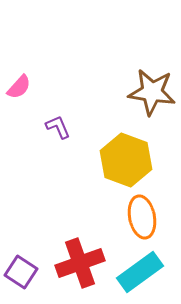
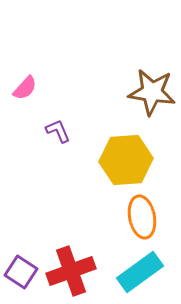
pink semicircle: moved 6 px right, 1 px down
purple L-shape: moved 4 px down
yellow hexagon: rotated 24 degrees counterclockwise
red cross: moved 9 px left, 8 px down
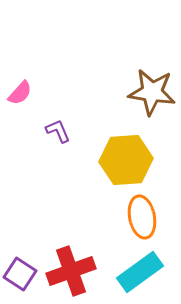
pink semicircle: moved 5 px left, 5 px down
purple square: moved 1 px left, 2 px down
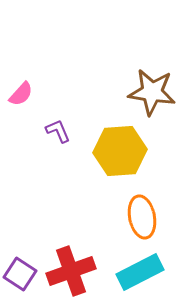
pink semicircle: moved 1 px right, 1 px down
yellow hexagon: moved 6 px left, 9 px up
cyan rectangle: rotated 9 degrees clockwise
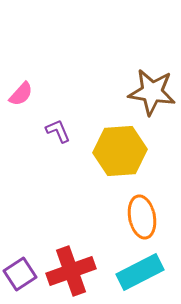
purple square: rotated 24 degrees clockwise
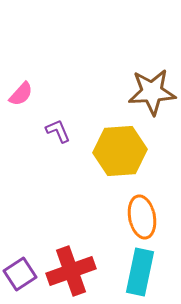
brown star: rotated 12 degrees counterclockwise
cyan rectangle: rotated 51 degrees counterclockwise
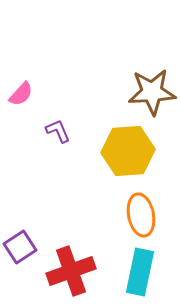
yellow hexagon: moved 8 px right
orange ellipse: moved 1 px left, 2 px up
purple square: moved 27 px up
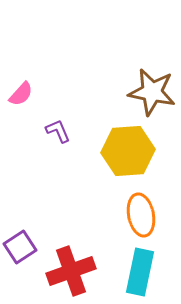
brown star: rotated 15 degrees clockwise
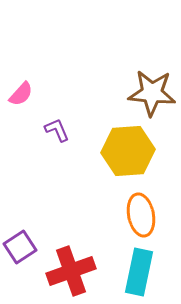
brown star: moved 1 px down; rotated 6 degrees counterclockwise
purple L-shape: moved 1 px left, 1 px up
cyan rectangle: moved 1 px left
